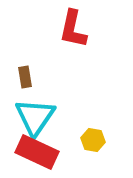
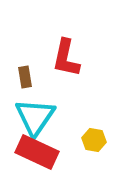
red L-shape: moved 7 px left, 29 px down
yellow hexagon: moved 1 px right
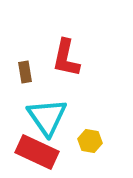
brown rectangle: moved 5 px up
cyan triangle: moved 12 px right; rotated 9 degrees counterclockwise
yellow hexagon: moved 4 px left, 1 px down
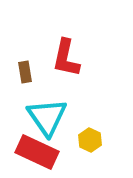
yellow hexagon: moved 1 px up; rotated 15 degrees clockwise
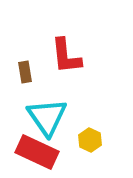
red L-shape: moved 2 px up; rotated 18 degrees counterclockwise
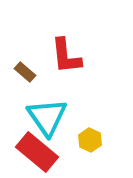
brown rectangle: rotated 40 degrees counterclockwise
red rectangle: rotated 15 degrees clockwise
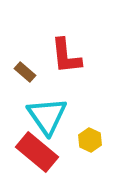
cyan triangle: moved 1 px up
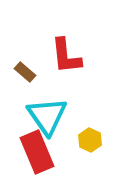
red rectangle: rotated 27 degrees clockwise
